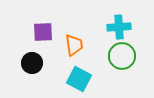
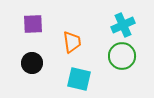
cyan cross: moved 4 px right, 2 px up; rotated 20 degrees counterclockwise
purple square: moved 10 px left, 8 px up
orange trapezoid: moved 2 px left, 3 px up
cyan square: rotated 15 degrees counterclockwise
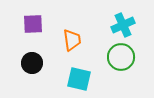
orange trapezoid: moved 2 px up
green circle: moved 1 px left, 1 px down
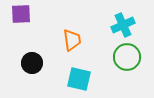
purple square: moved 12 px left, 10 px up
green circle: moved 6 px right
